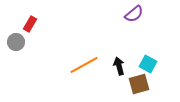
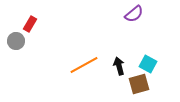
gray circle: moved 1 px up
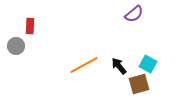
red rectangle: moved 2 px down; rotated 28 degrees counterclockwise
gray circle: moved 5 px down
black arrow: rotated 24 degrees counterclockwise
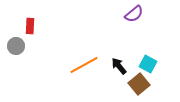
brown square: rotated 25 degrees counterclockwise
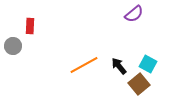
gray circle: moved 3 px left
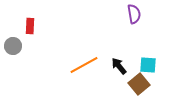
purple semicircle: rotated 60 degrees counterclockwise
cyan square: moved 1 px down; rotated 24 degrees counterclockwise
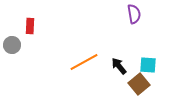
gray circle: moved 1 px left, 1 px up
orange line: moved 3 px up
